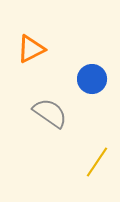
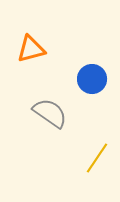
orange triangle: rotated 12 degrees clockwise
yellow line: moved 4 px up
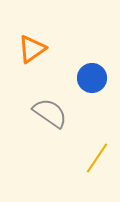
orange triangle: moved 1 px right; rotated 20 degrees counterclockwise
blue circle: moved 1 px up
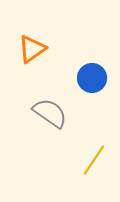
yellow line: moved 3 px left, 2 px down
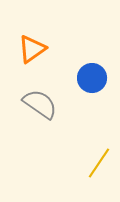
gray semicircle: moved 10 px left, 9 px up
yellow line: moved 5 px right, 3 px down
